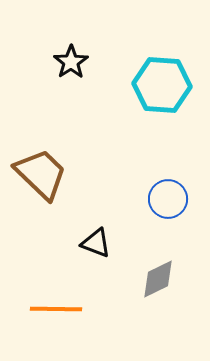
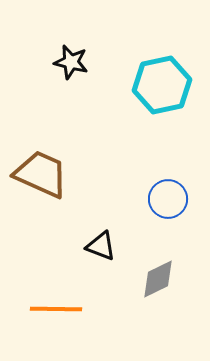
black star: rotated 24 degrees counterclockwise
cyan hexagon: rotated 16 degrees counterclockwise
brown trapezoid: rotated 20 degrees counterclockwise
black triangle: moved 5 px right, 3 px down
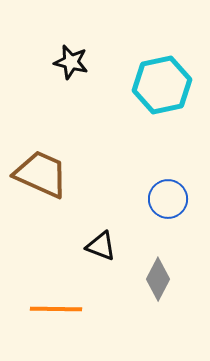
gray diamond: rotated 36 degrees counterclockwise
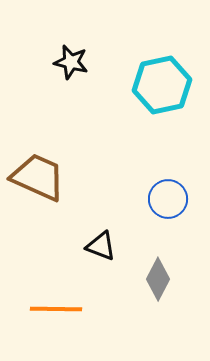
brown trapezoid: moved 3 px left, 3 px down
